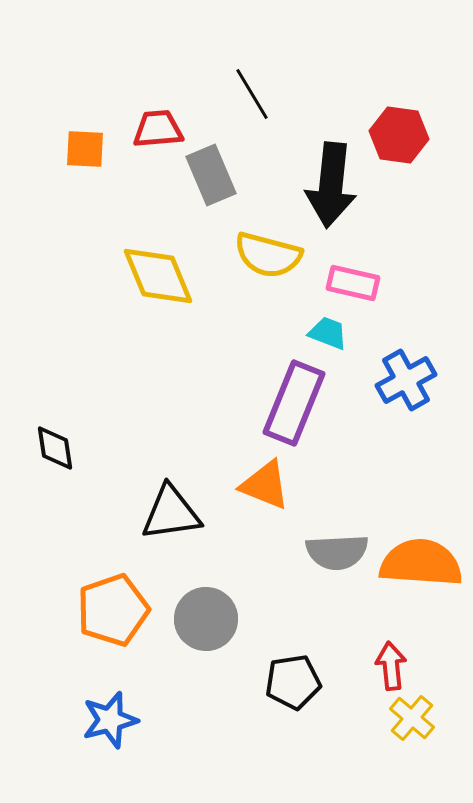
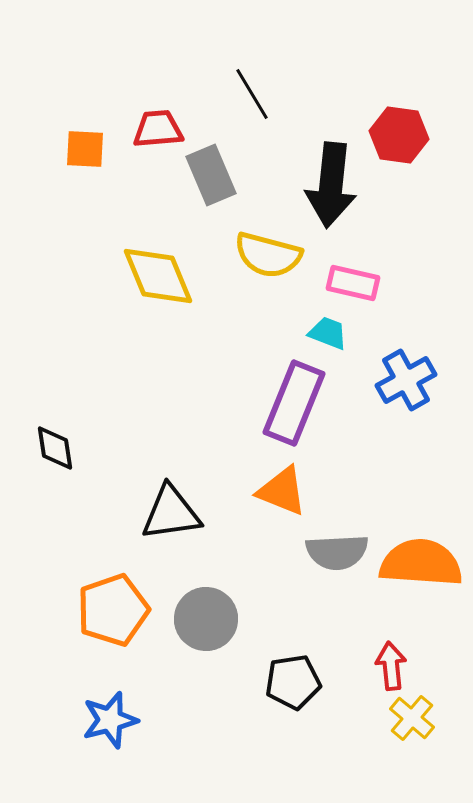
orange triangle: moved 17 px right, 6 px down
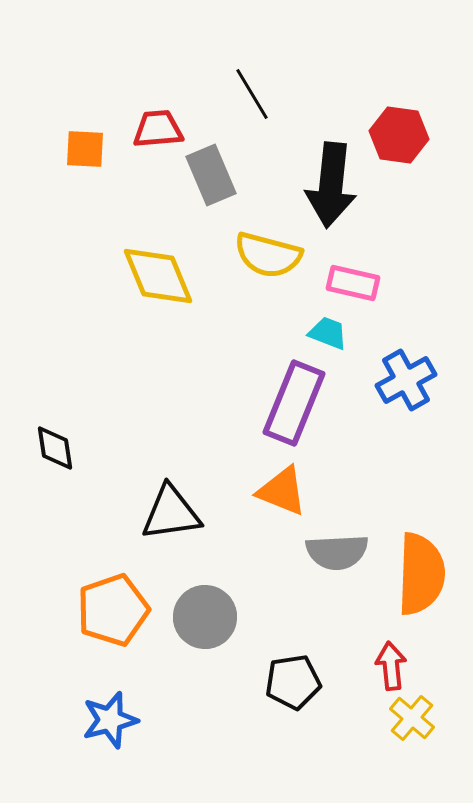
orange semicircle: moved 11 px down; rotated 88 degrees clockwise
gray circle: moved 1 px left, 2 px up
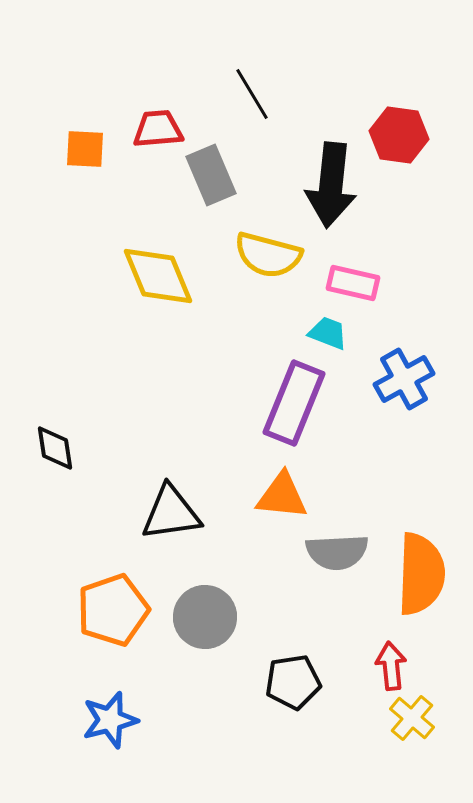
blue cross: moved 2 px left, 1 px up
orange triangle: moved 5 px down; rotated 16 degrees counterclockwise
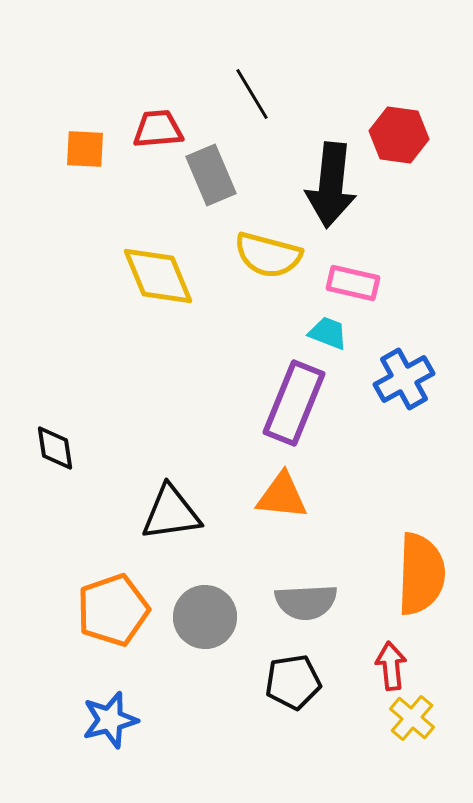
gray semicircle: moved 31 px left, 50 px down
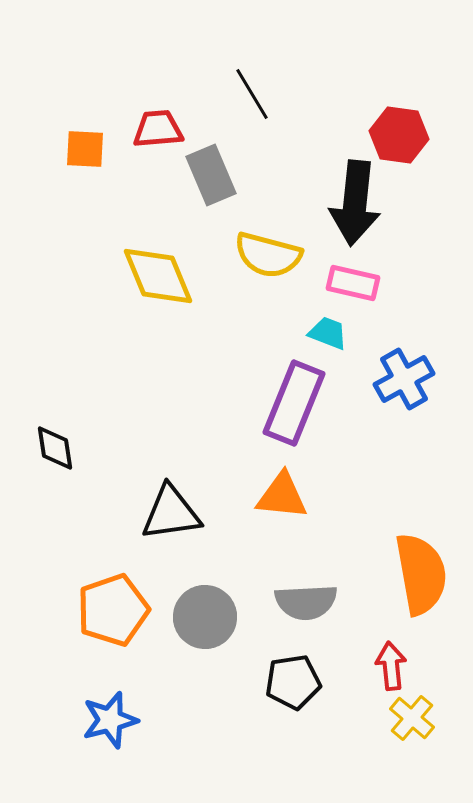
black arrow: moved 24 px right, 18 px down
orange semicircle: rotated 12 degrees counterclockwise
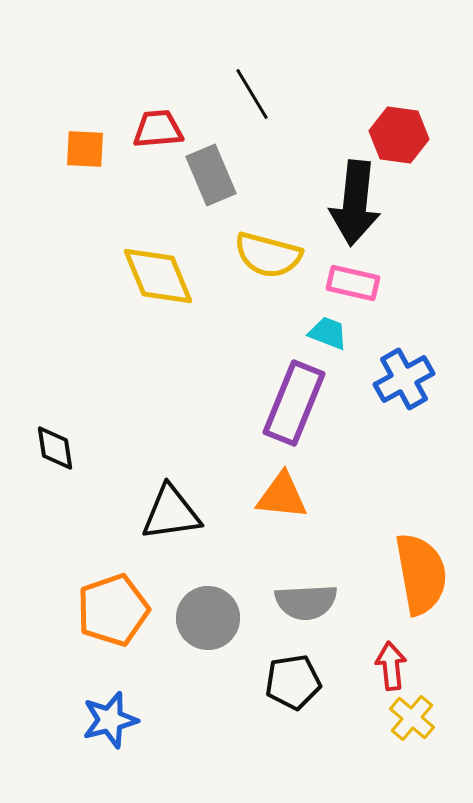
gray circle: moved 3 px right, 1 px down
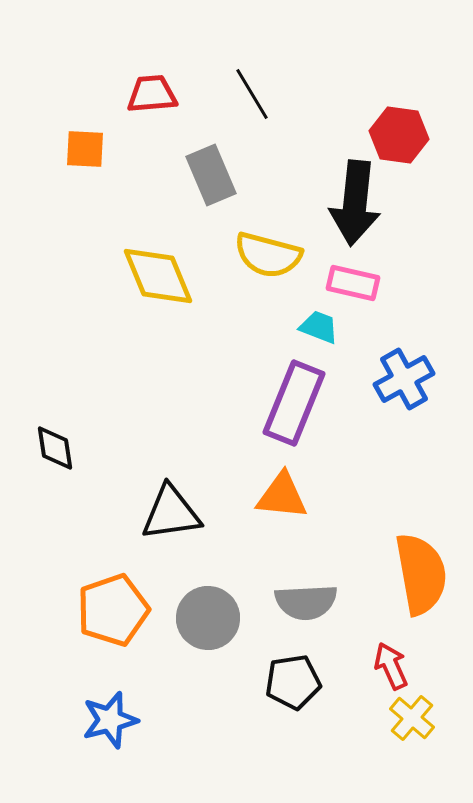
red trapezoid: moved 6 px left, 35 px up
cyan trapezoid: moved 9 px left, 6 px up
red arrow: rotated 18 degrees counterclockwise
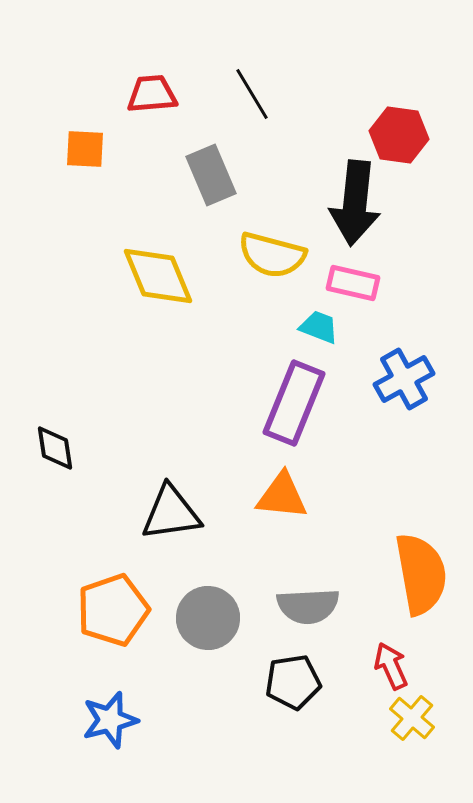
yellow semicircle: moved 4 px right
gray semicircle: moved 2 px right, 4 px down
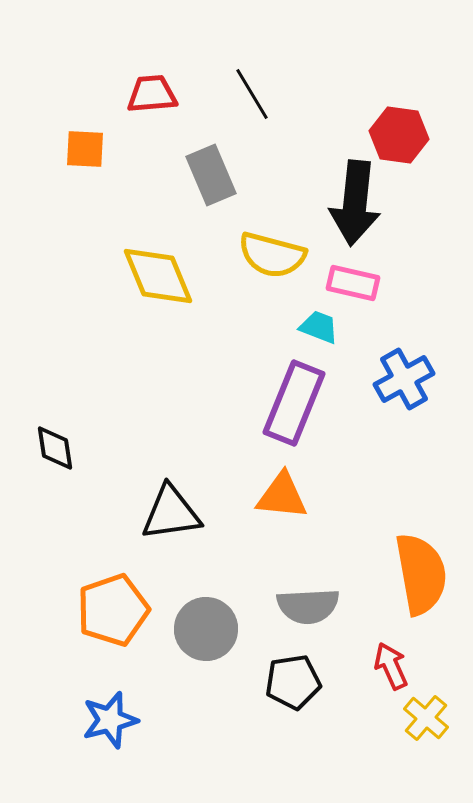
gray circle: moved 2 px left, 11 px down
yellow cross: moved 14 px right
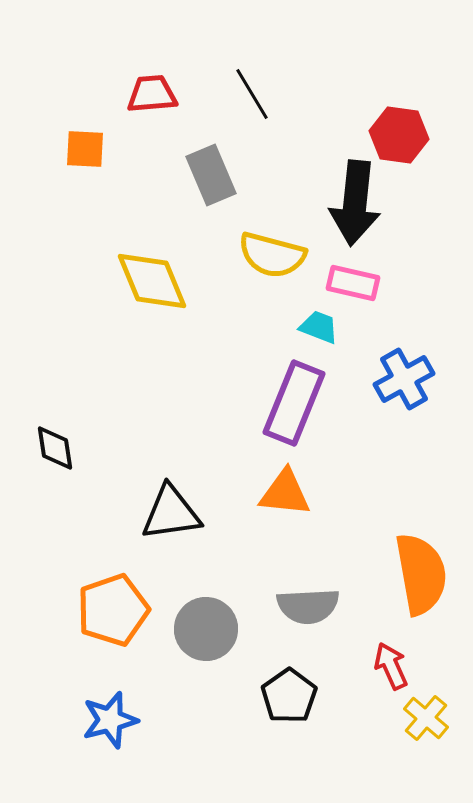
yellow diamond: moved 6 px left, 5 px down
orange triangle: moved 3 px right, 3 px up
black pentagon: moved 4 px left, 14 px down; rotated 26 degrees counterclockwise
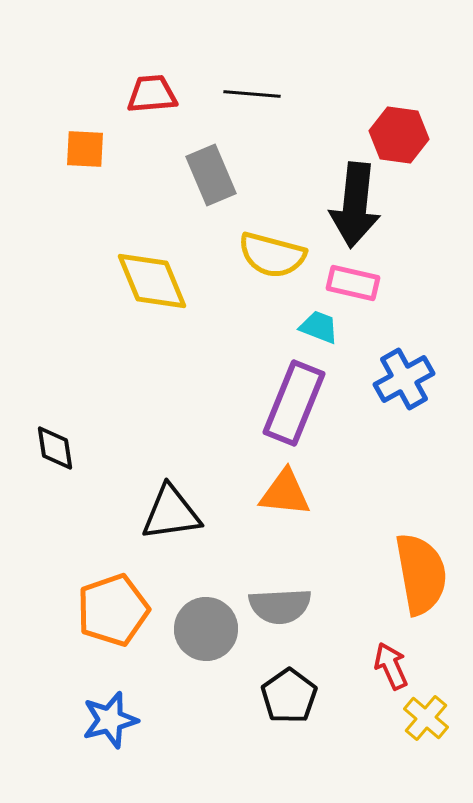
black line: rotated 54 degrees counterclockwise
black arrow: moved 2 px down
gray semicircle: moved 28 px left
